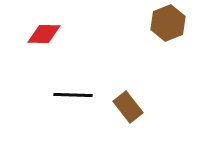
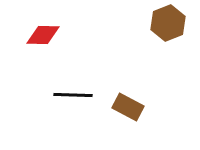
red diamond: moved 1 px left, 1 px down
brown rectangle: rotated 24 degrees counterclockwise
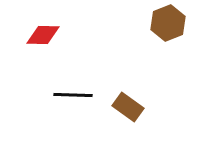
brown rectangle: rotated 8 degrees clockwise
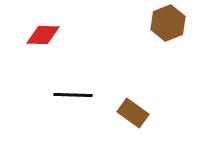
brown rectangle: moved 5 px right, 6 px down
